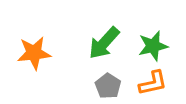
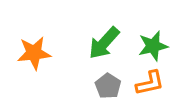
orange L-shape: moved 3 px left
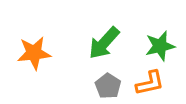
green star: moved 7 px right
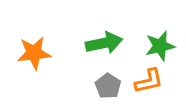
green arrow: rotated 144 degrees counterclockwise
orange L-shape: moved 1 px left, 2 px up
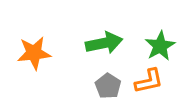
green star: rotated 16 degrees counterclockwise
